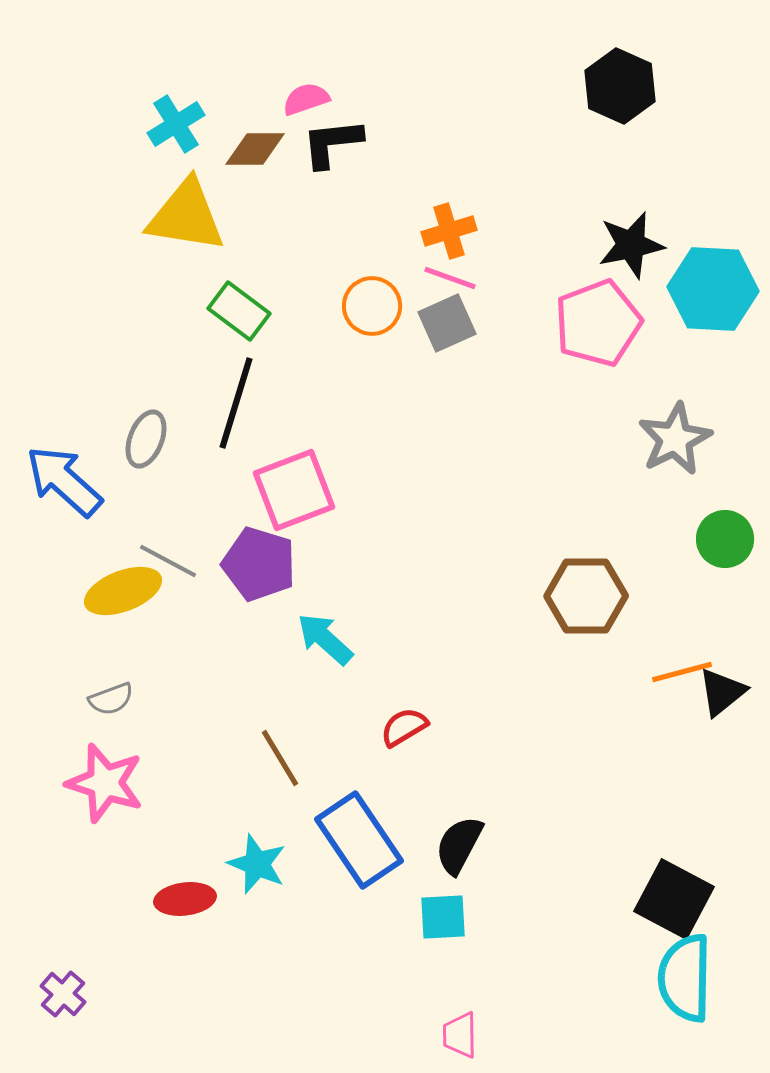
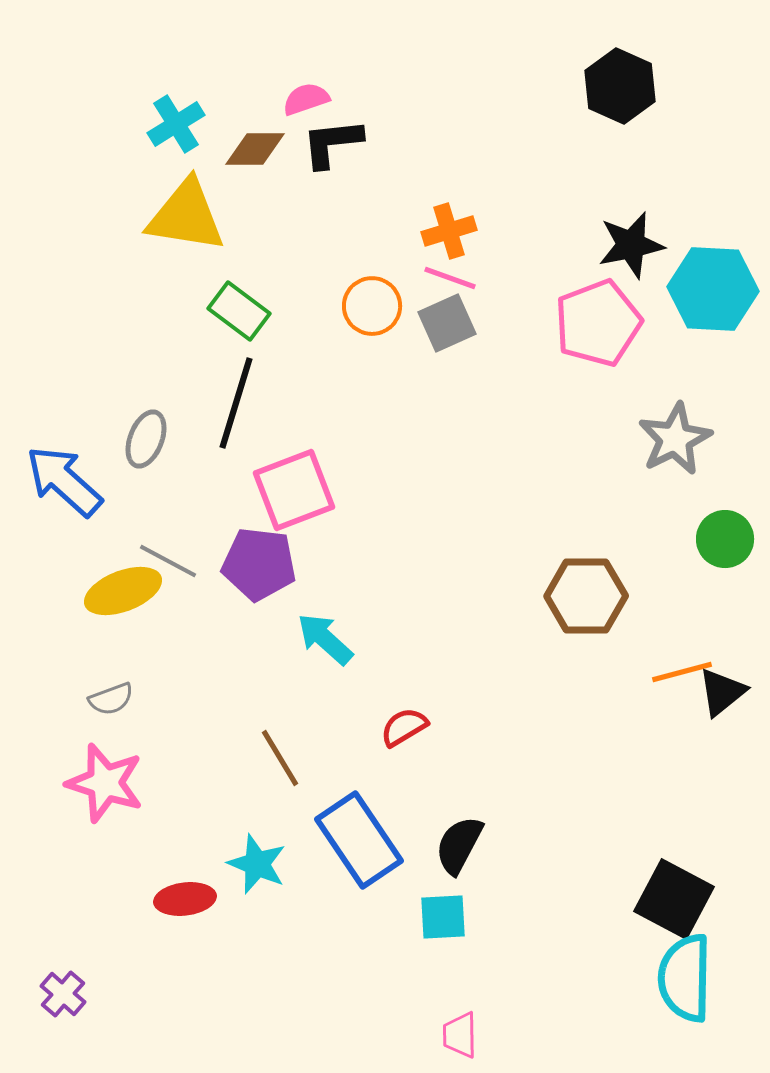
purple pentagon: rotated 10 degrees counterclockwise
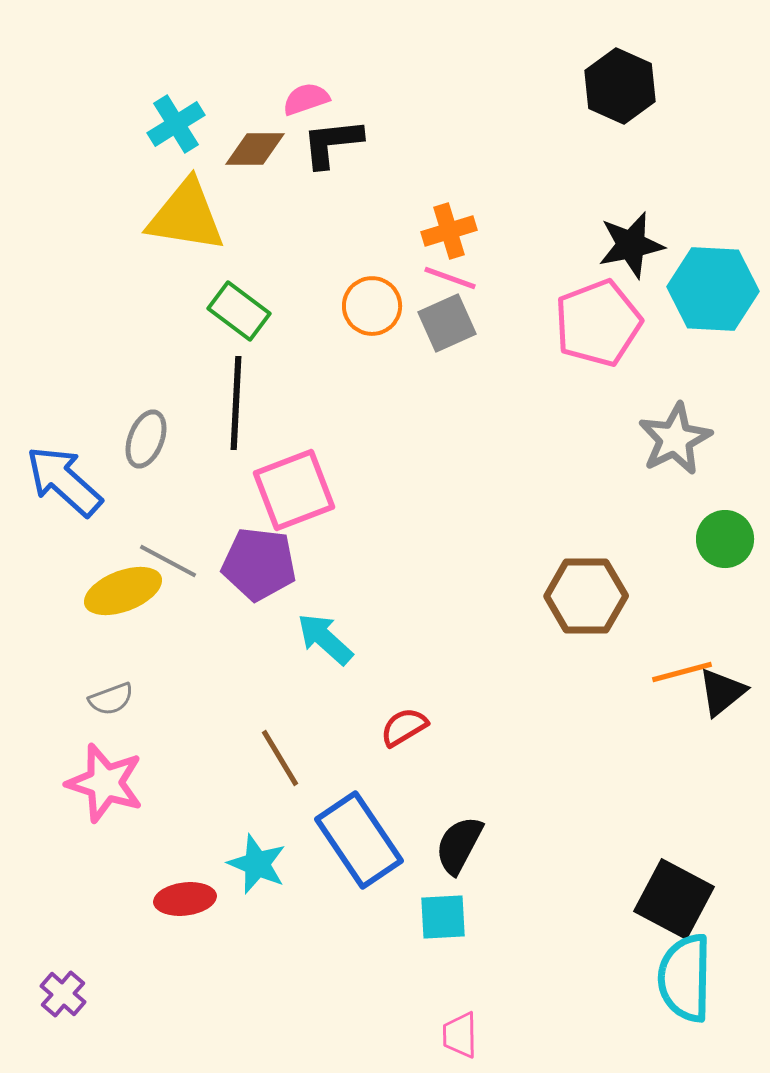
black line: rotated 14 degrees counterclockwise
